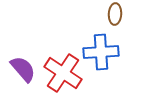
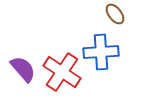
brown ellipse: rotated 40 degrees counterclockwise
red cross: moved 1 px left, 1 px up
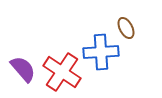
brown ellipse: moved 11 px right, 14 px down; rotated 10 degrees clockwise
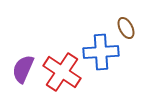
purple semicircle: rotated 116 degrees counterclockwise
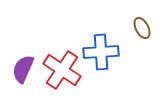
brown ellipse: moved 16 px right
red cross: moved 2 px up
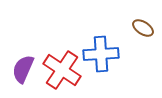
brown ellipse: moved 1 px right; rotated 30 degrees counterclockwise
blue cross: moved 2 px down
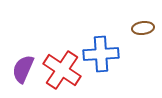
brown ellipse: rotated 40 degrees counterclockwise
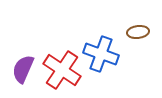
brown ellipse: moved 5 px left, 4 px down
blue cross: rotated 24 degrees clockwise
